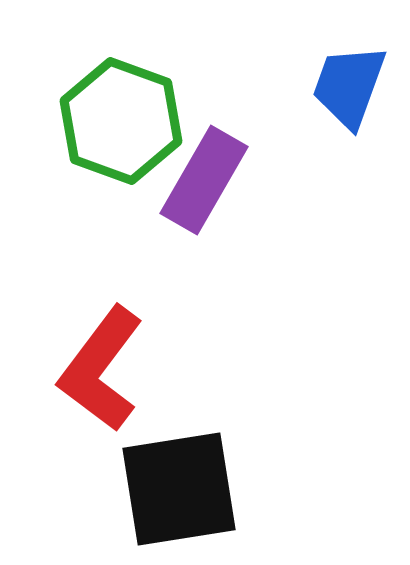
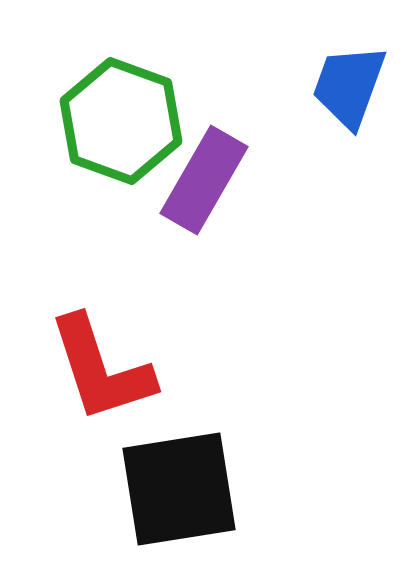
red L-shape: rotated 55 degrees counterclockwise
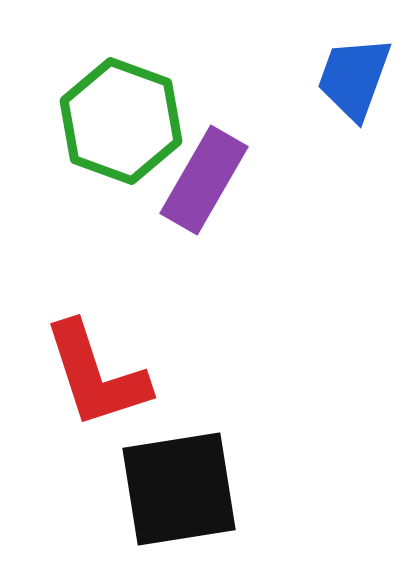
blue trapezoid: moved 5 px right, 8 px up
red L-shape: moved 5 px left, 6 px down
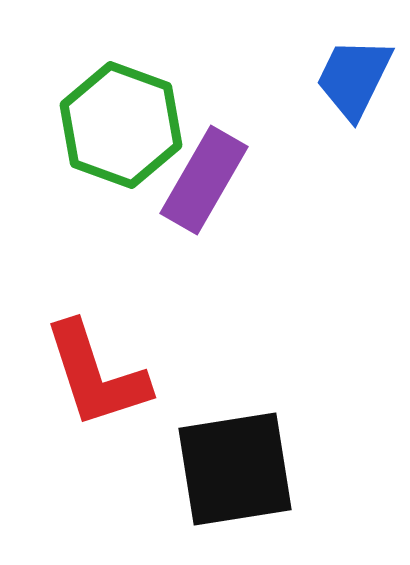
blue trapezoid: rotated 6 degrees clockwise
green hexagon: moved 4 px down
black square: moved 56 px right, 20 px up
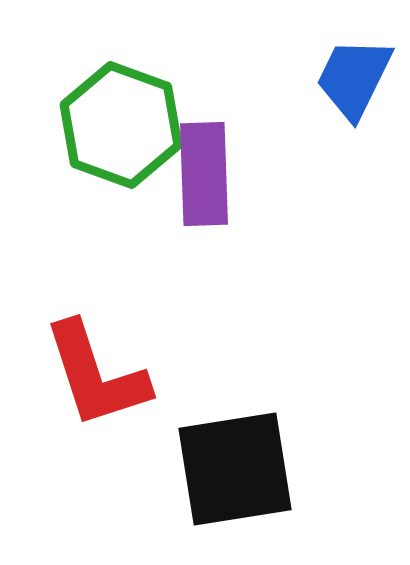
purple rectangle: moved 6 px up; rotated 32 degrees counterclockwise
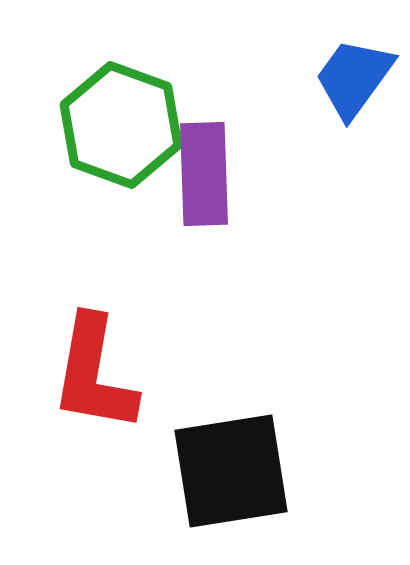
blue trapezoid: rotated 10 degrees clockwise
red L-shape: moved 2 px left, 1 px up; rotated 28 degrees clockwise
black square: moved 4 px left, 2 px down
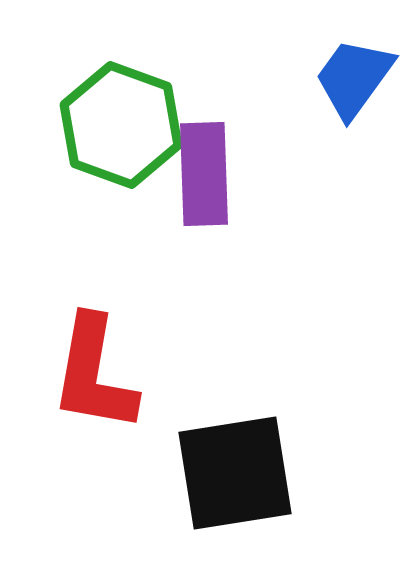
black square: moved 4 px right, 2 px down
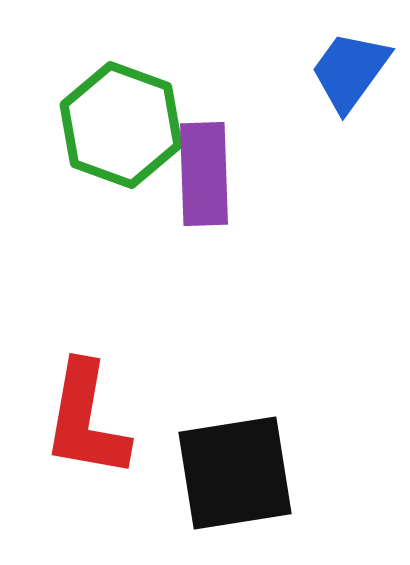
blue trapezoid: moved 4 px left, 7 px up
red L-shape: moved 8 px left, 46 px down
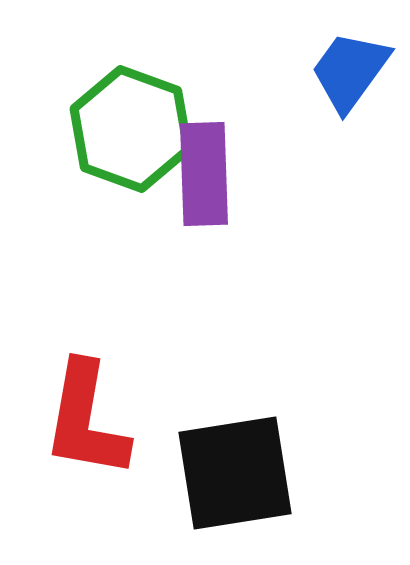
green hexagon: moved 10 px right, 4 px down
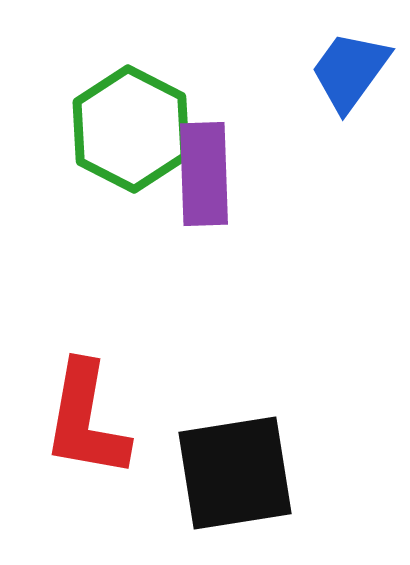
green hexagon: rotated 7 degrees clockwise
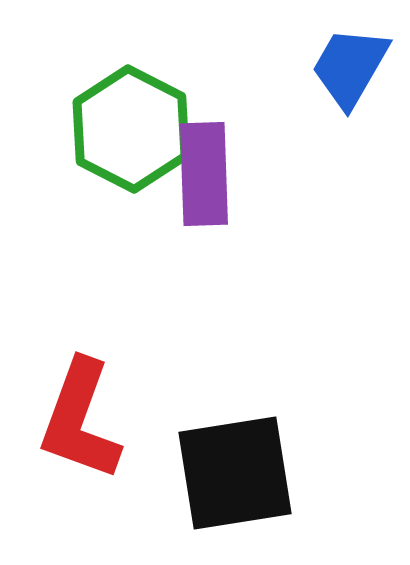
blue trapezoid: moved 4 px up; rotated 6 degrees counterclockwise
red L-shape: moved 6 px left; rotated 10 degrees clockwise
